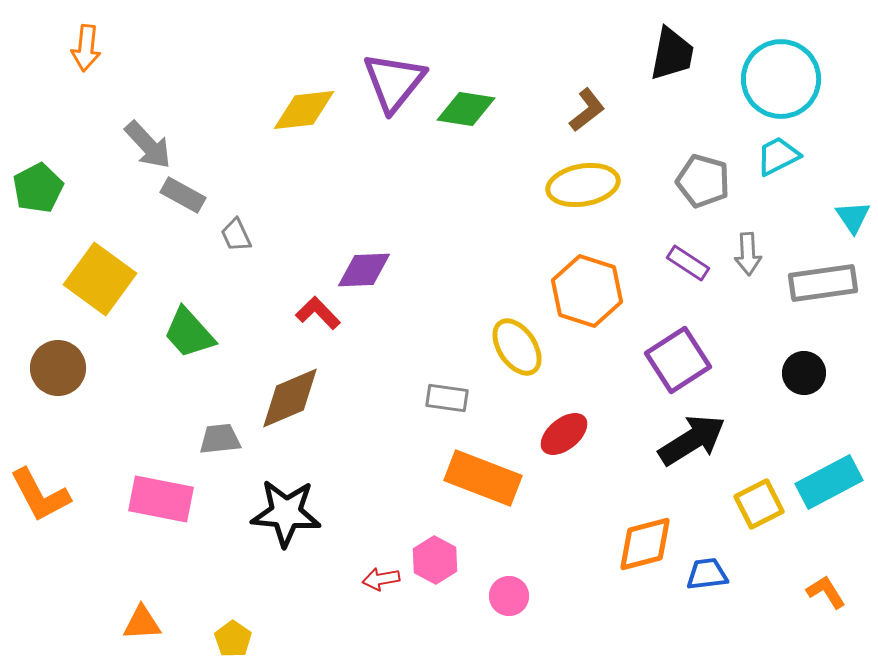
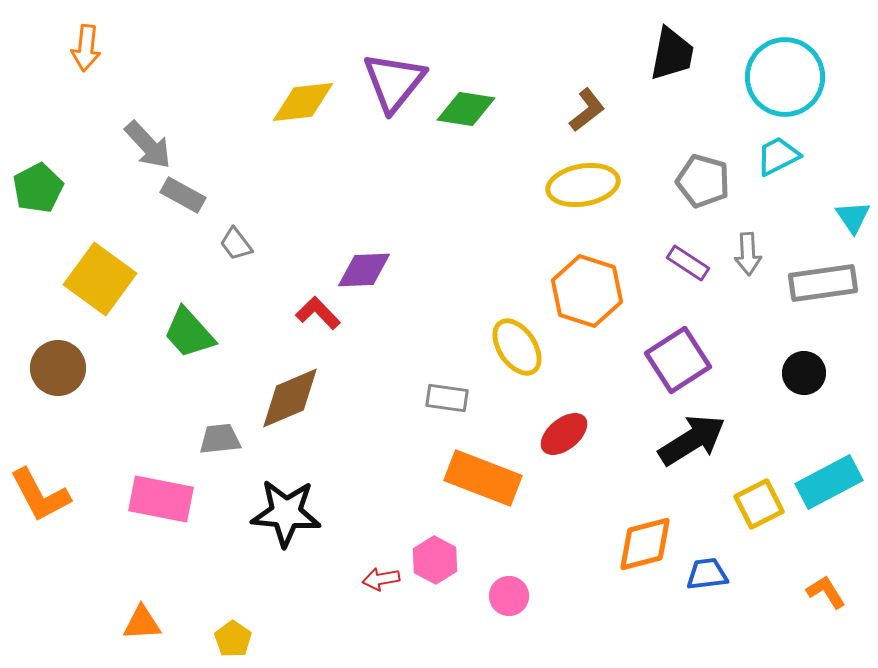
cyan circle at (781, 79): moved 4 px right, 2 px up
yellow diamond at (304, 110): moved 1 px left, 8 px up
gray trapezoid at (236, 235): moved 9 px down; rotated 12 degrees counterclockwise
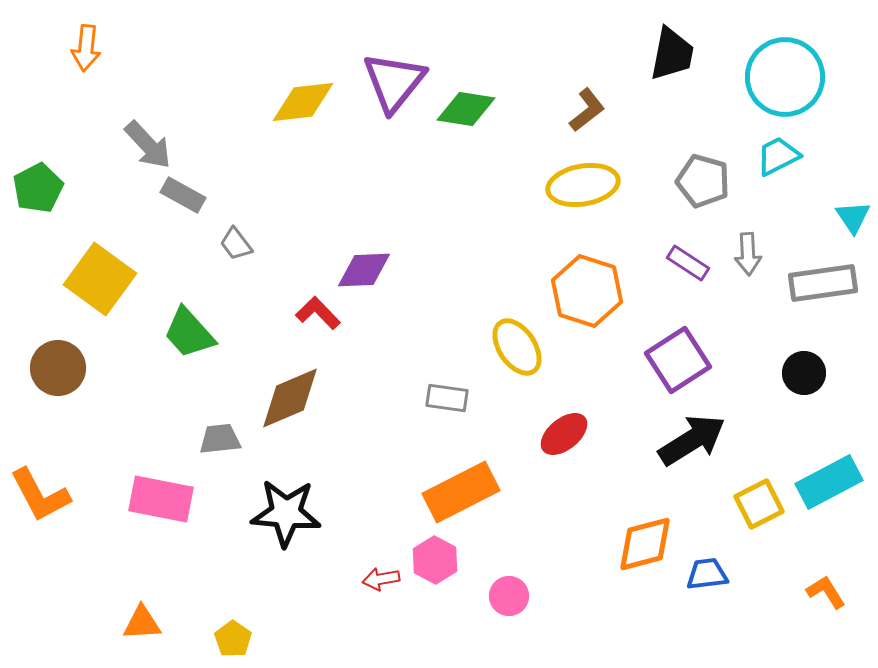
orange rectangle at (483, 478): moved 22 px left, 14 px down; rotated 48 degrees counterclockwise
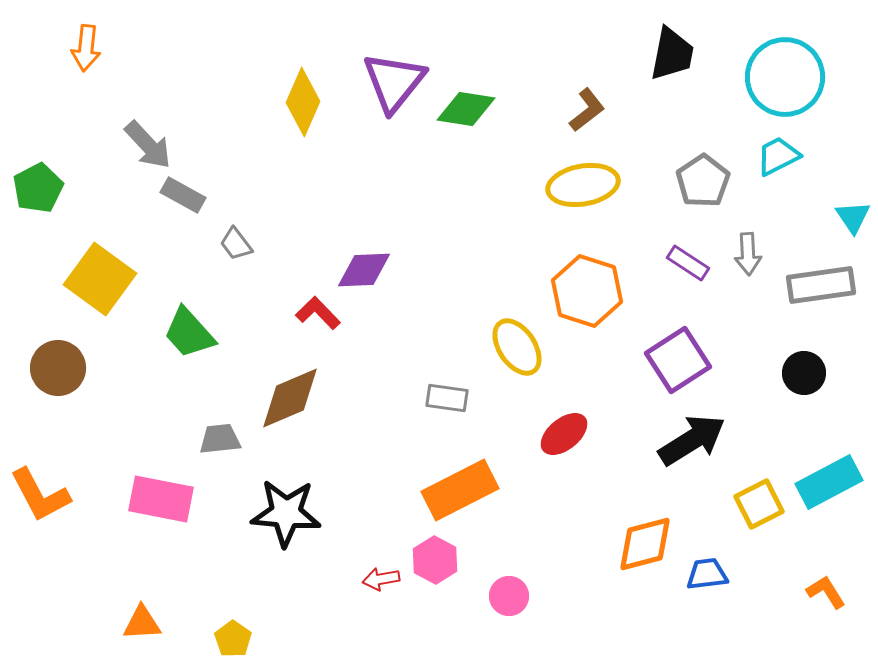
yellow diamond at (303, 102): rotated 60 degrees counterclockwise
gray pentagon at (703, 181): rotated 22 degrees clockwise
gray rectangle at (823, 283): moved 2 px left, 2 px down
orange rectangle at (461, 492): moved 1 px left, 2 px up
